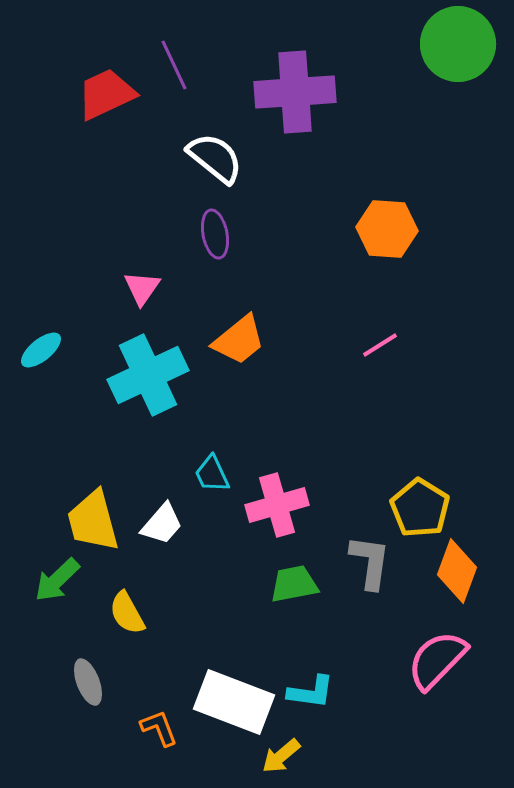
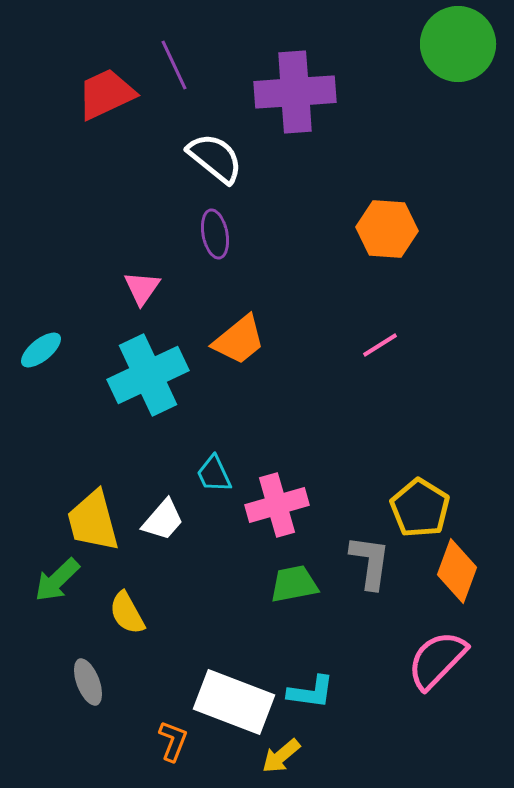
cyan trapezoid: moved 2 px right
white trapezoid: moved 1 px right, 4 px up
orange L-shape: moved 14 px right, 13 px down; rotated 42 degrees clockwise
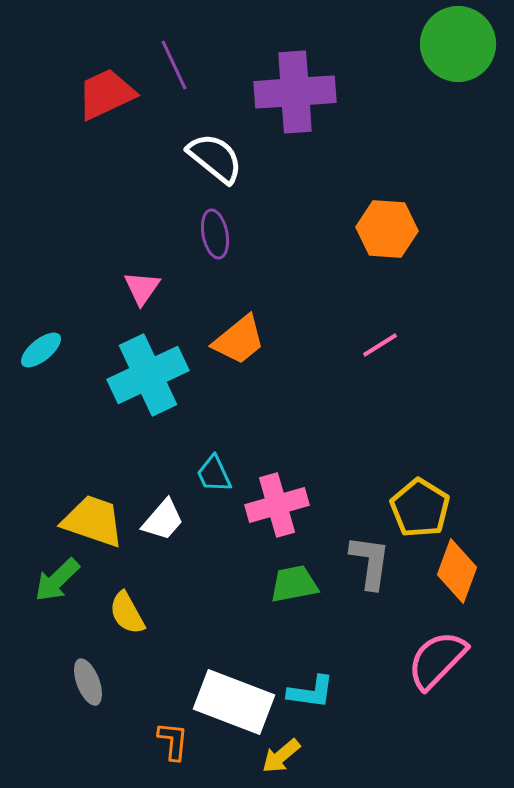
yellow trapezoid: rotated 124 degrees clockwise
orange L-shape: rotated 15 degrees counterclockwise
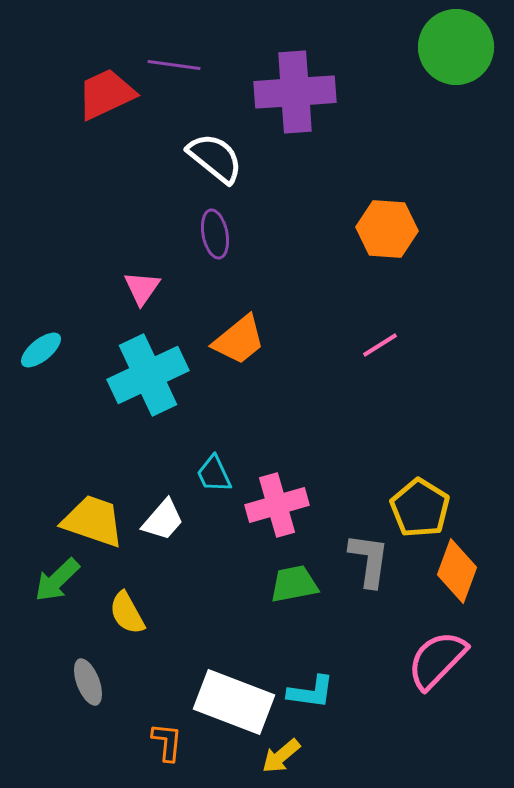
green circle: moved 2 px left, 3 px down
purple line: rotated 57 degrees counterclockwise
gray L-shape: moved 1 px left, 2 px up
orange L-shape: moved 6 px left, 1 px down
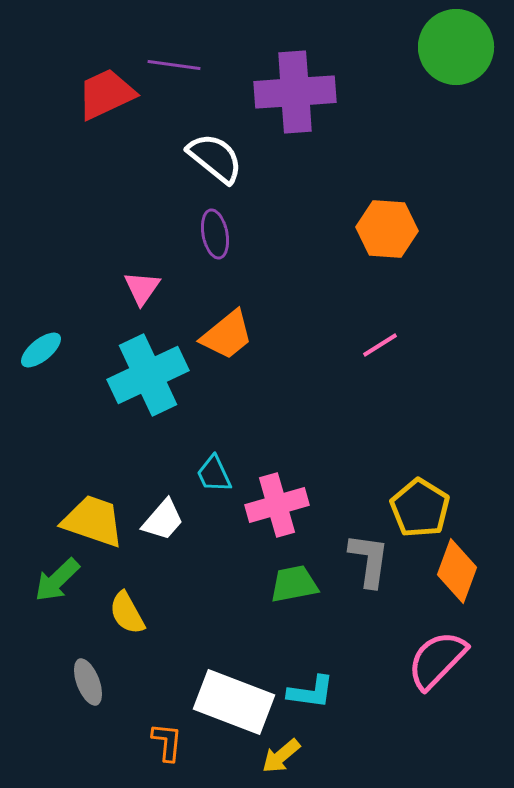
orange trapezoid: moved 12 px left, 5 px up
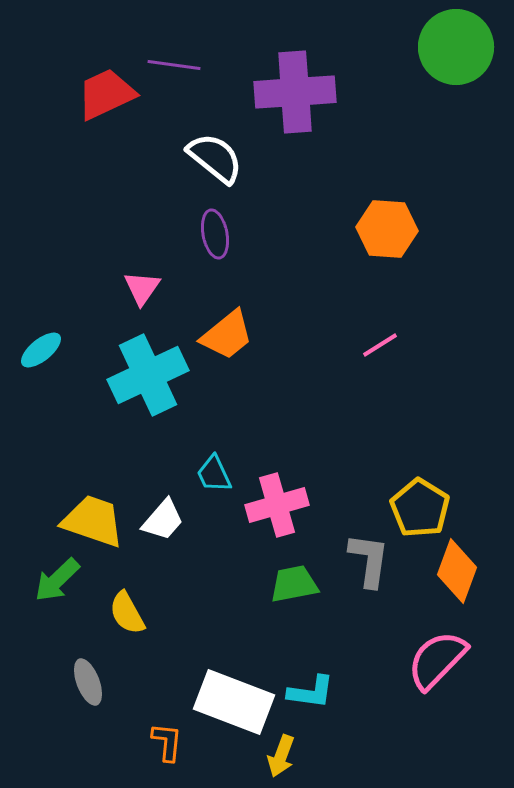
yellow arrow: rotated 30 degrees counterclockwise
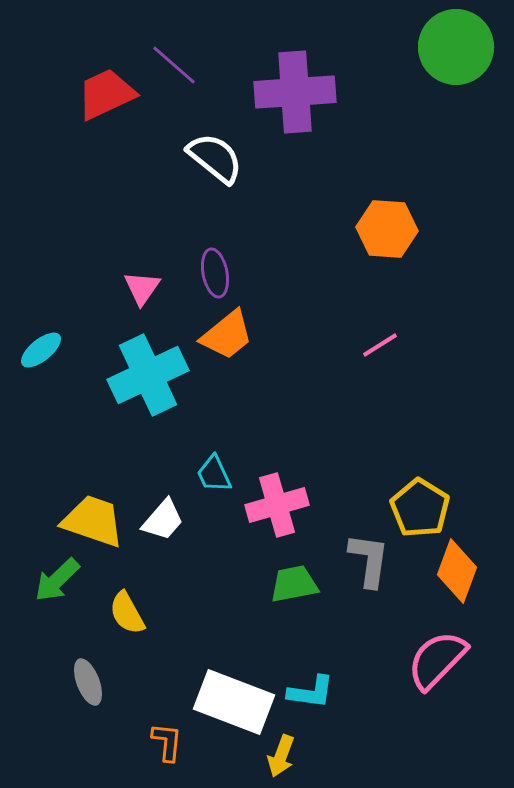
purple line: rotated 33 degrees clockwise
purple ellipse: moved 39 px down
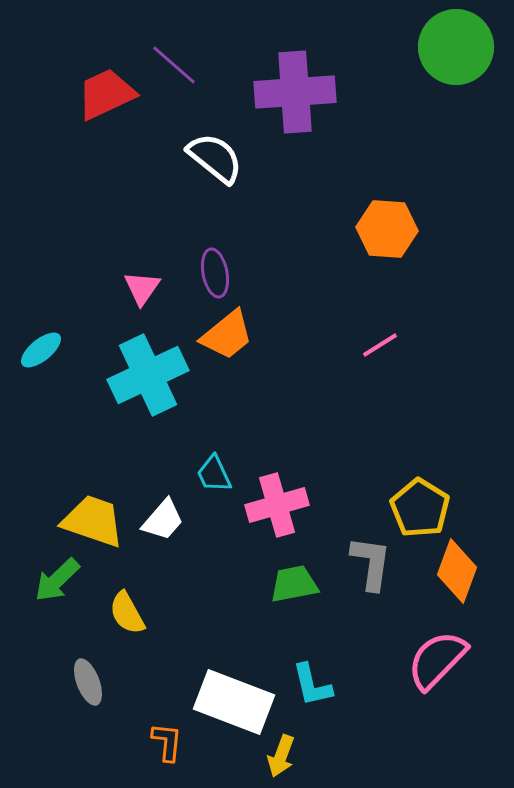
gray L-shape: moved 2 px right, 3 px down
cyan L-shape: moved 1 px right, 7 px up; rotated 69 degrees clockwise
